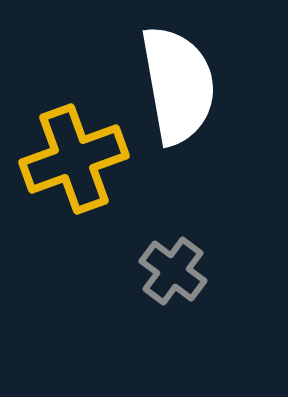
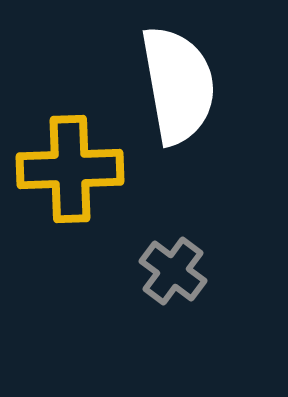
yellow cross: moved 4 px left, 10 px down; rotated 18 degrees clockwise
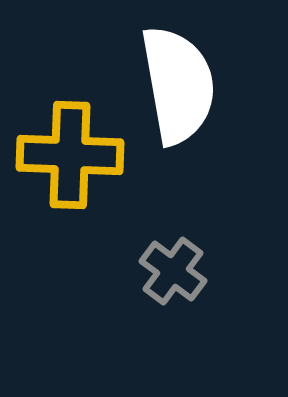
yellow cross: moved 14 px up; rotated 4 degrees clockwise
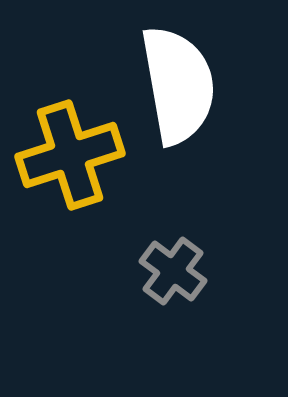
yellow cross: rotated 20 degrees counterclockwise
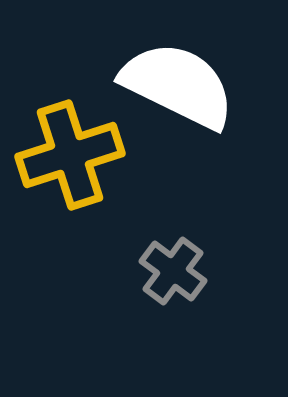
white semicircle: rotated 54 degrees counterclockwise
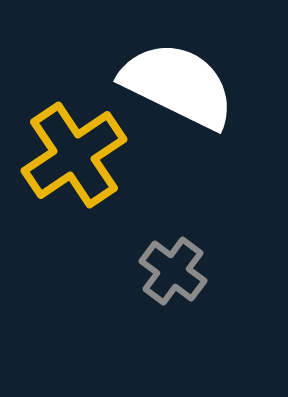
yellow cross: moved 4 px right; rotated 16 degrees counterclockwise
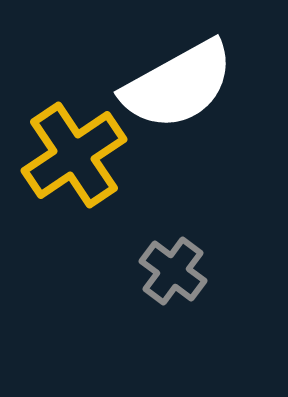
white semicircle: rotated 125 degrees clockwise
